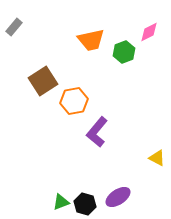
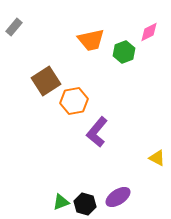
brown square: moved 3 px right
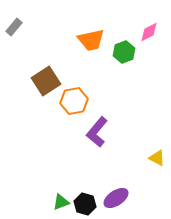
purple ellipse: moved 2 px left, 1 px down
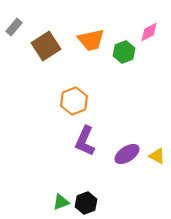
brown square: moved 35 px up
orange hexagon: rotated 12 degrees counterclockwise
purple L-shape: moved 12 px left, 9 px down; rotated 16 degrees counterclockwise
yellow triangle: moved 2 px up
purple ellipse: moved 11 px right, 44 px up
black hexagon: moved 1 px right, 1 px up; rotated 25 degrees clockwise
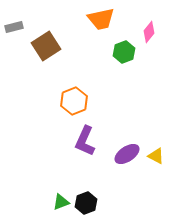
gray rectangle: rotated 36 degrees clockwise
pink diamond: rotated 25 degrees counterclockwise
orange trapezoid: moved 10 px right, 21 px up
yellow triangle: moved 1 px left
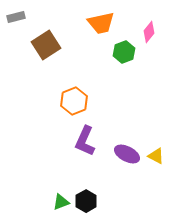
orange trapezoid: moved 4 px down
gray rectangle: moved 2 px right, 10 px up
brown square: moved 1 px up
purple ellipse: rotated 60 degrees clockwise
black hexagon: moved 2 px up; rotated 10 degrees counterclockwise
